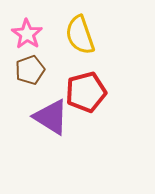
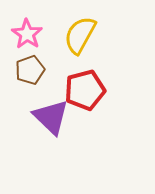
yellow semicircle: rotated 48 degrees clockwise
red pentagon: moved 1 px left, 2 px up
purple triangle: rotated 12 degrees clockwise
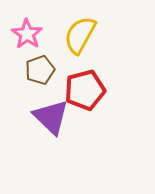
brown pentagon: moved 10 px right
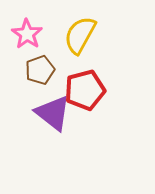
purple triangle: moved 2 px right, 4 px up; rotated 6 degrees counterclockwise
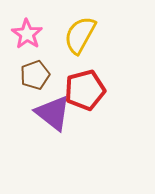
brown pentagon: moved 5 px left, 5 px down
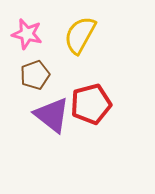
pink star: rotated 20 degrees counterclockwise
red pentagon: moved 6 px right, 14 px down
purple triangle: moved 1 px left, 2 px down
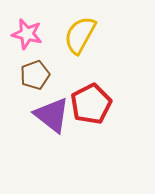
red pentagon: rotated 12 degrees counterclockwise
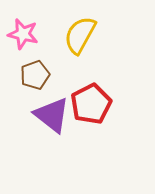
pink star: moved 4 px left
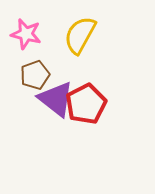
pink star: moved 3 px right
red pentagon: moved 5 px left
purple triangle: moved 4 px right, 16 px up
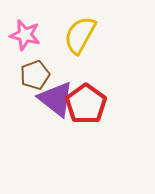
pink star: moved 1 px left, 1 px down
red pentagon: rotated 9 degrees counterclockwise
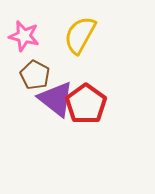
pink star: moved 1 px left, 1 px down
brown pentagon: rotated 24 degrees counterclockwise
